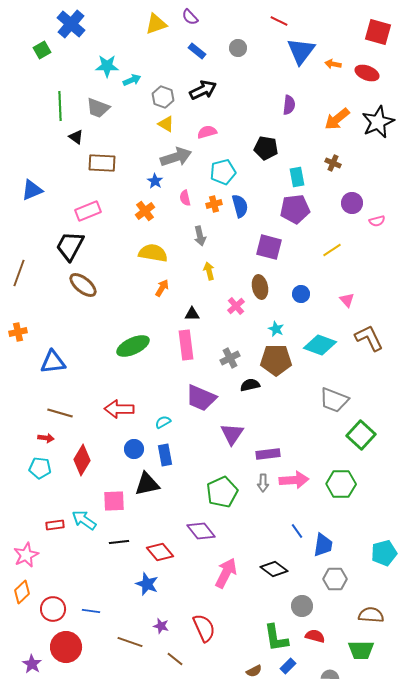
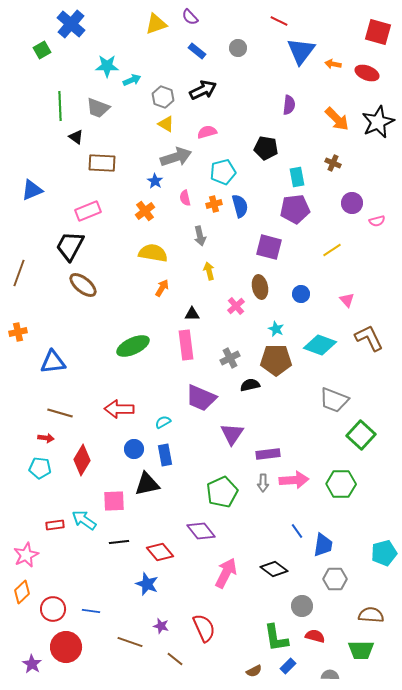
orange arrow at (337, 119): rotated 96 degrees counterclockwise
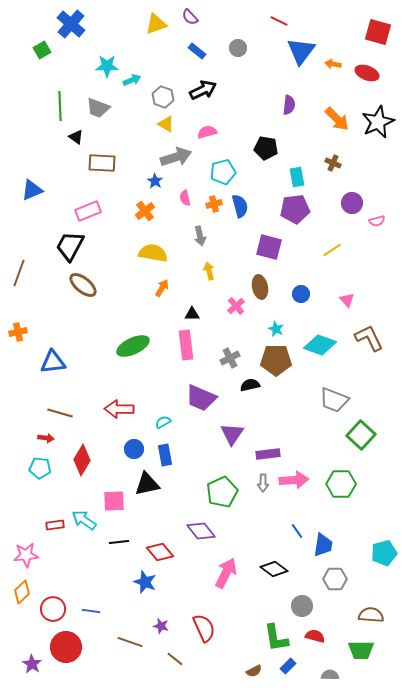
pink star at (26, 555): rotated 20 degrees clockwise
blue star at (147, 584): moved 2 px left, 2 px up
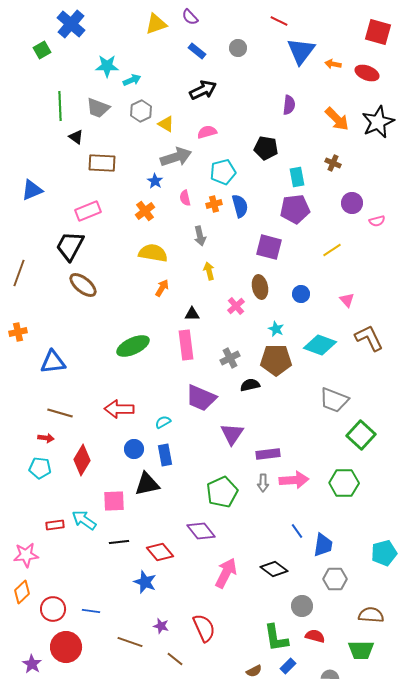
gray hexagon at (163, 97): moved 22 px left, 14 px down; rotated 15 degrees clockwise
green hexagon at (341, 484): moved 3 px right, 1 px up
